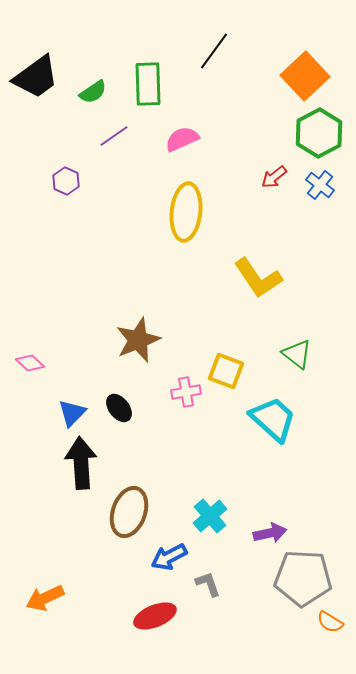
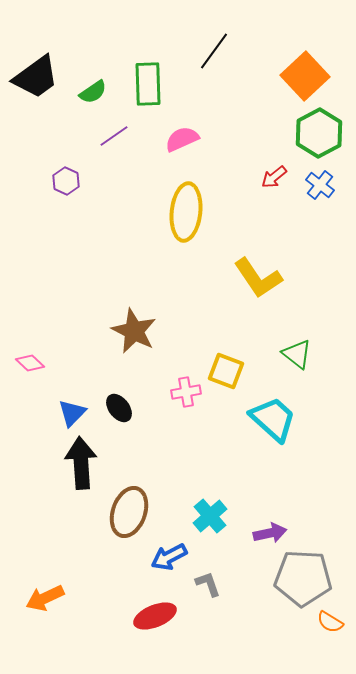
brown star: moved 4 px left, 9 px up; rotated 24 degrees counterclockwise
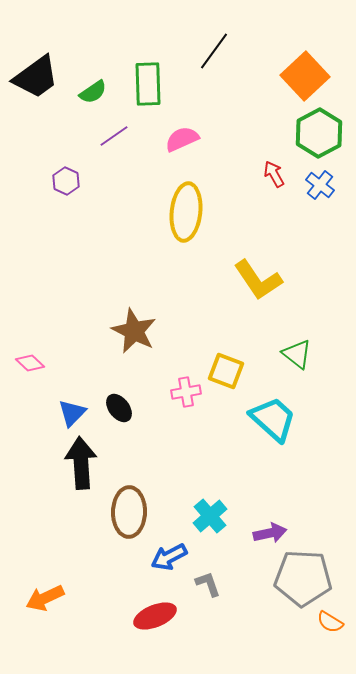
red arrow: moved 3 px up; rotated 100 degrees clockwise
yellow L-shape: moved 2 px down
brown ellipse: rotated 18 degrees counterclockwise
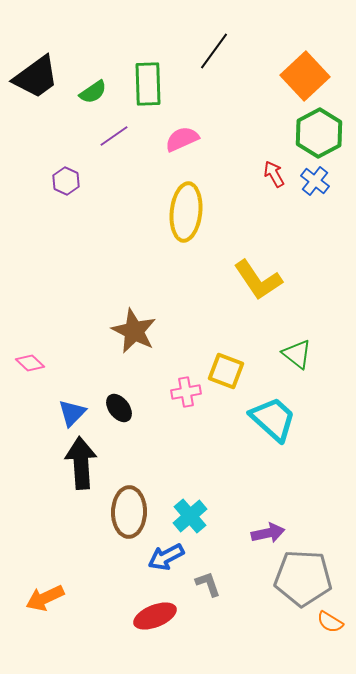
blue cross: moved 5 px left, 4 px up
cyan cross: moved 20 px left
purple arrow: moved 2 px left
blue arrow: moved 3 px left
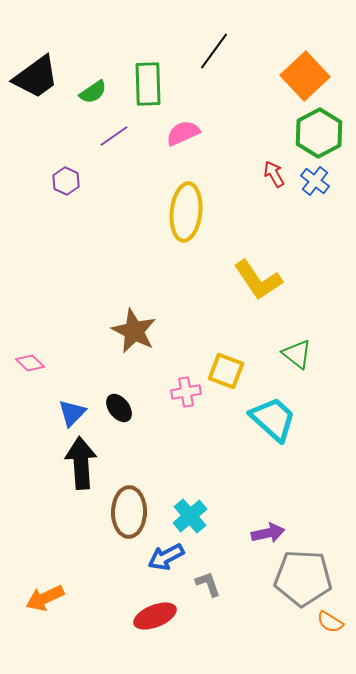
pink semicircle: moved 1 px right, 6 px up
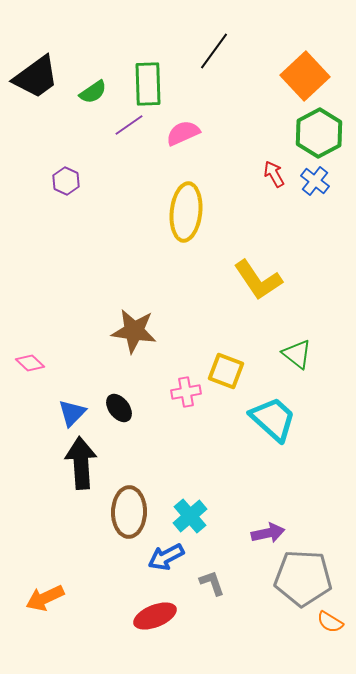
purple line: moved 15 px right, 11 px up
brown star: rotated 18 degrees counterclockwise
gray L-shape: moved 4 px right, 1 px up
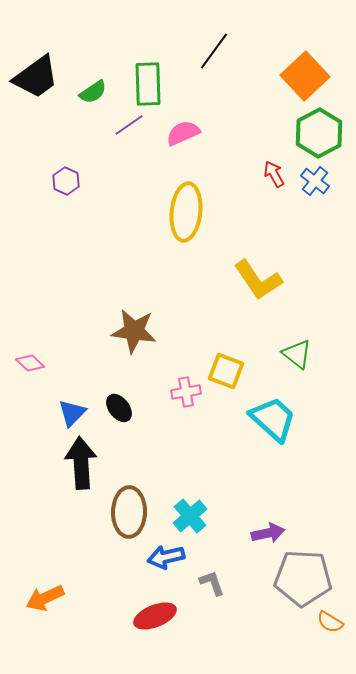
blue arrow: rotated 15 degrees clockwise
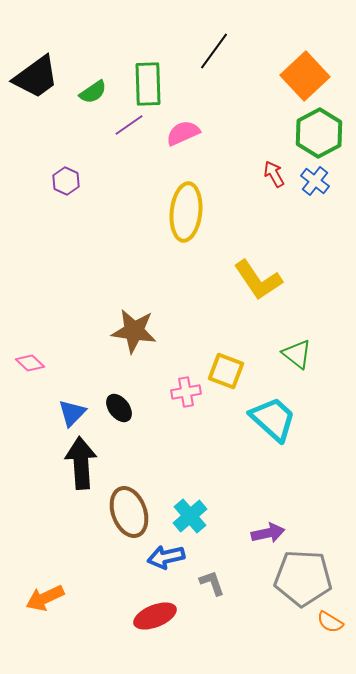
brown ellipse: rotated 21 degrees counterclockwise
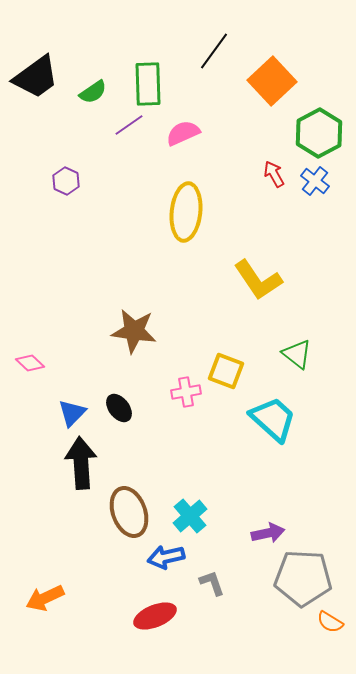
orange square: moved 33 px left, 5 px down
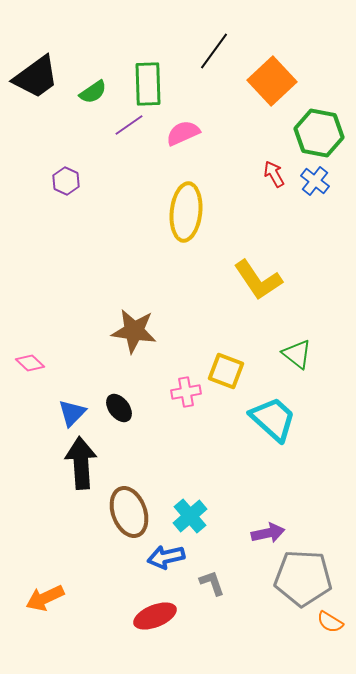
green hexagon: rotated 21 degrees counterclockwise
